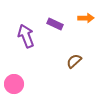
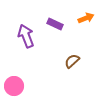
orange arrow: rotated 21 degrees counterclockwise
brown semicircle: moved 2 px left
pink circle: moved 2 px down
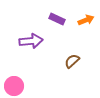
orange arrow: moved 2 px down
purple rectangle: moved 2 px right, 5 px up
purple arrow: moved 5 px right, 5 px down; rotated 105 degrees clockwise
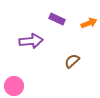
orange arrow: moved 3 px right, 3 px down
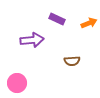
purple arrow: moved 1 px right, 1 px up
brown semicircle: rotated 140 degrees counterclockwise
pink circle: moved 3 px right, 3 px up
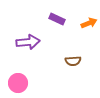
purple arrow: moved 4 px left, 2 px down
brown semicircle: moved 1 px right
pink circle: moved 1 px right
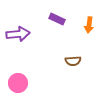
orange arrow: moved 2 px down; rotated 119 degrees clockwise
purple arrow: moved 10 px left, 8 px up
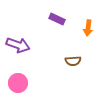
orange arrow: moved 1 px left, 3 px down
purple arrow: moved 11 px down; rotated 25 degrees clockwise
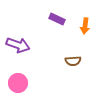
orange arrow: moved 3 px left, 2 px up
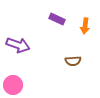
pink circle: moved 5 px left, 2 px down
